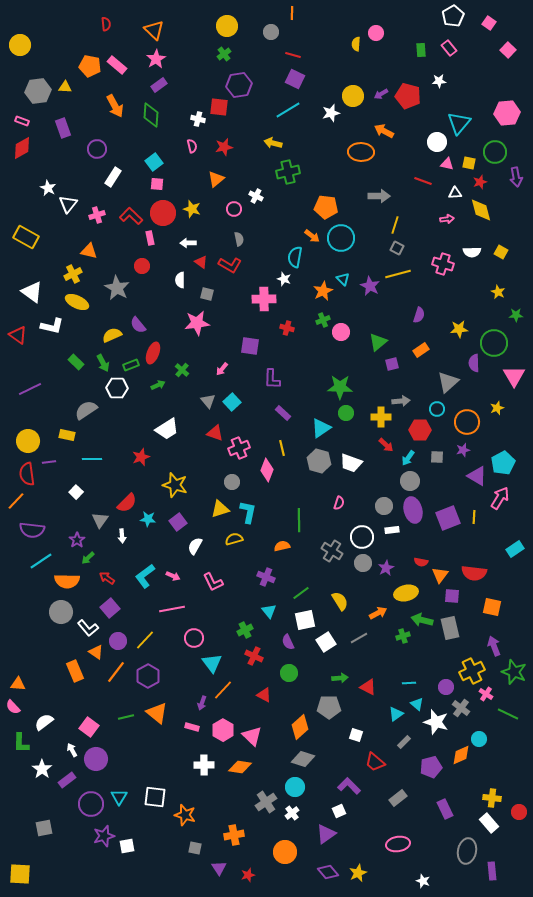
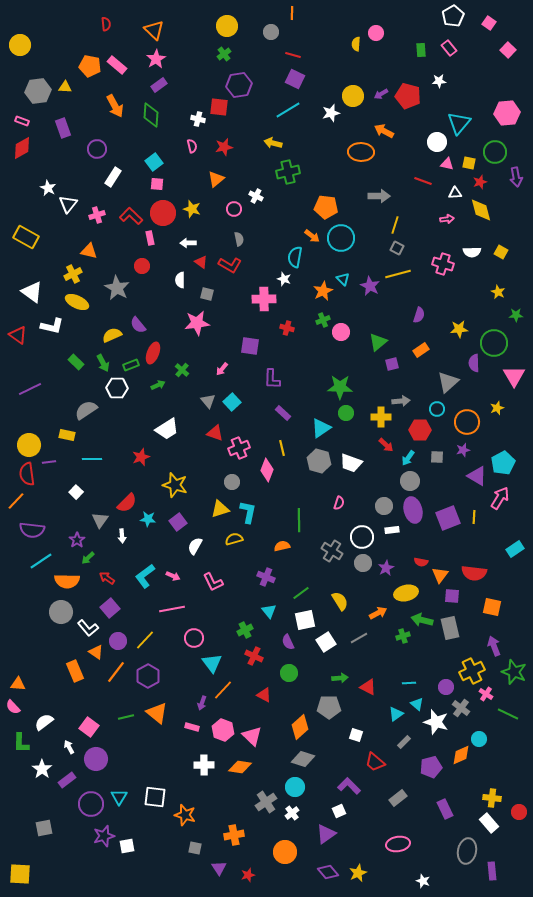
yellow circle at (28, 441): moved 1 px right, 4 px down
pink hexagon at (223, 730): rotated 10 degrees counterclockwise
white arrow at (72, 750): moved 3 px left, 3 px up
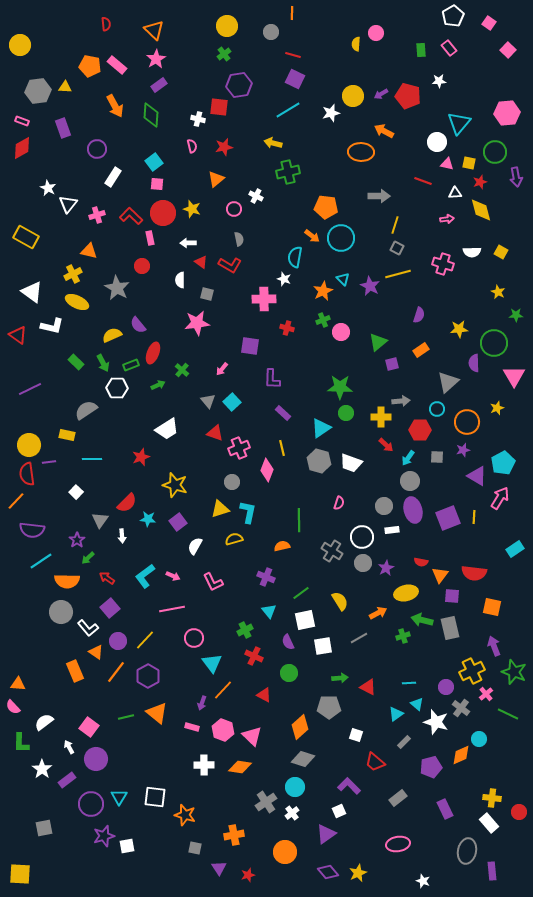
white square at (326, 642): moved 3 px left, 4 px down; rotated 24 degrees clockwise
pink cross at (486, 694): rotated 16 degrees clockwise
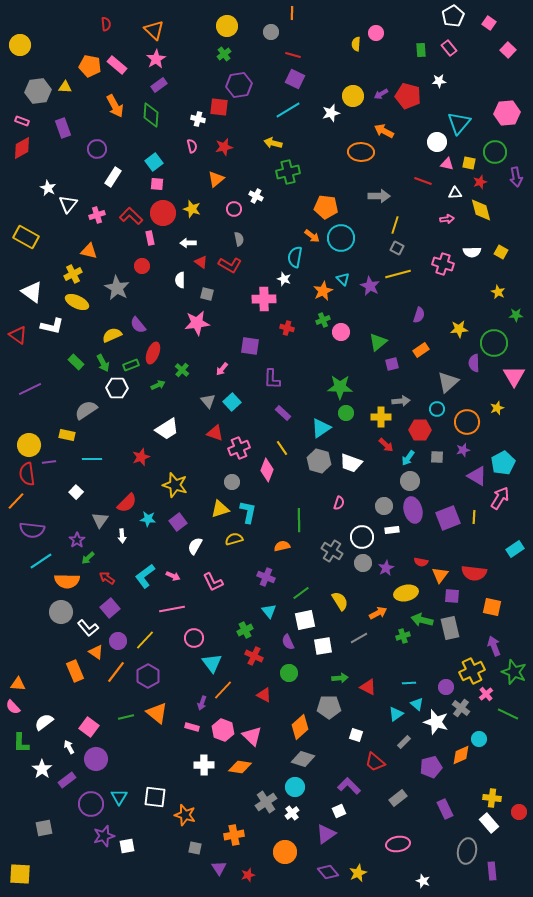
yellow line at (282, 448): rotated 21 degrees counterclockwise
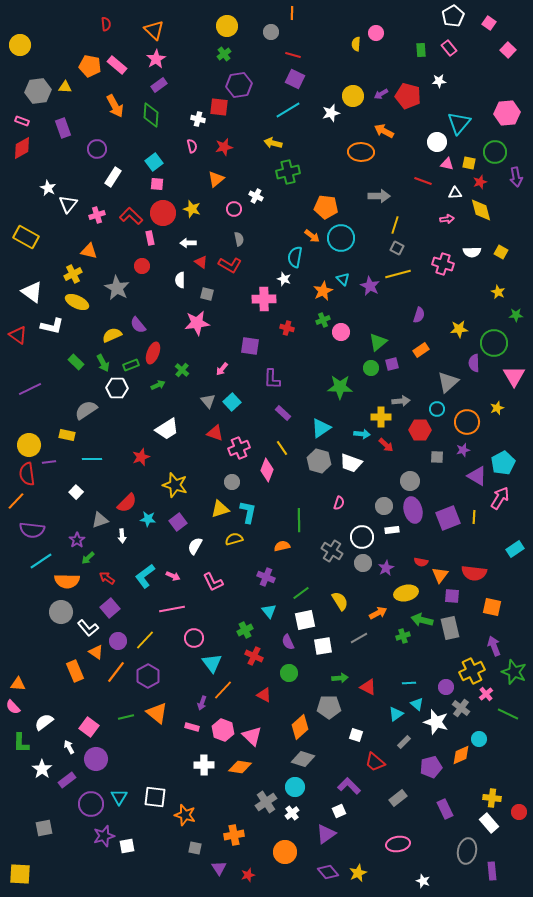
green circle at (346, 413): moved 25 px right, 45 px up
cyan arrow at (408, 458): moved 46 px left, 24 px up; rotated 119 degrees counterclockwise
gray triangle at (100, 520): rotated 36 degrees clockwise
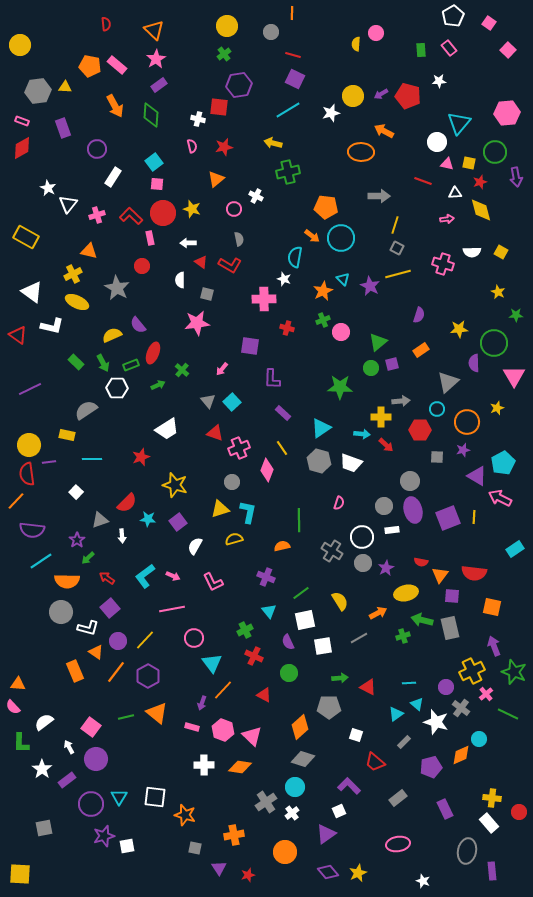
pink arrow at (500, 498): rotated 95 degrees counterclockwise
white L-shape at (88, 628): rotated 35 degrees counterclockwise
pink square at (89, 727): moved 2 px right
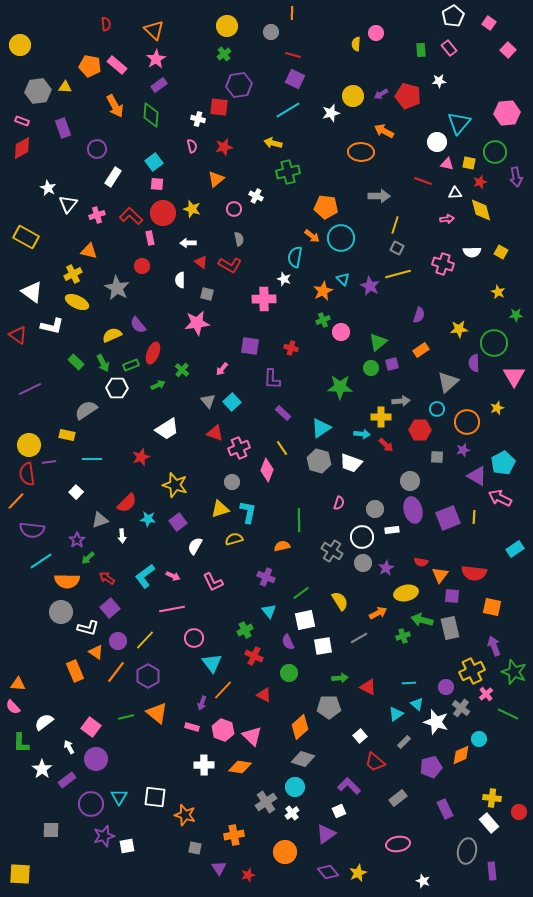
red cross at (287, 328): moved 4 px right, 20 px down
gray circle at (384, 506): moved 9 px left, 3 px down
white square at (356, 735): moved 4 px right, 1 px down; rotated 32 degrees clockwise
gray square at (44, 828): moved 7 px right, 2 px down; rotated 12 degrees clockwise
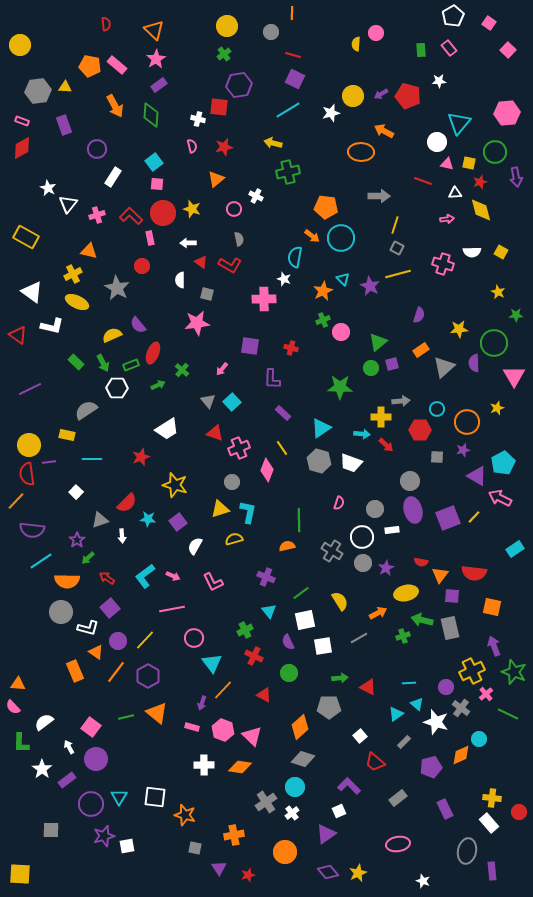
purple rectangle at (63, 128): moved 1 px right, 3 px up
gray triangle at (448, 382): moved 4 px left, 15 px up
yellow line at (474, 517): rotated 40 degrees clockwise
orange semicircle at (282, 546): moved 5 px right
